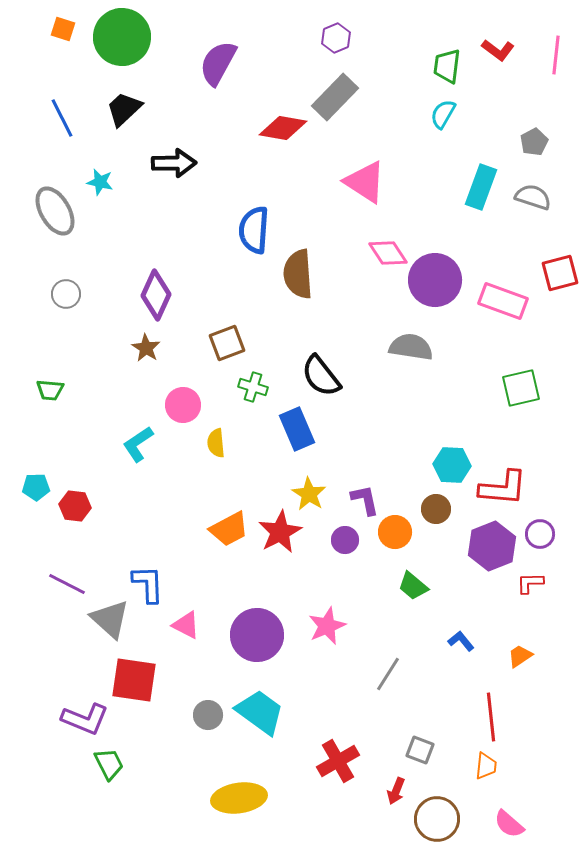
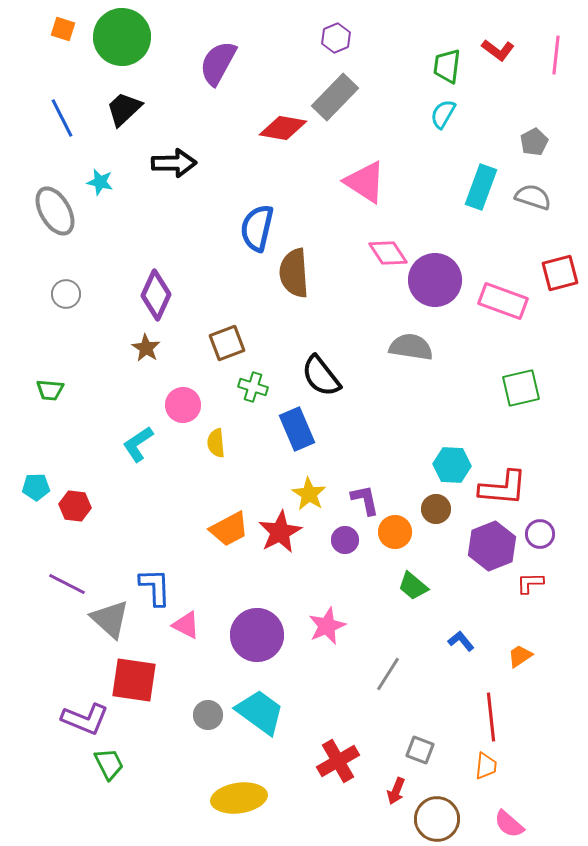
blue semicircle at (254, 230): moved 3 px right, 2 px up; rotated 9 degrees clockwise
brown semicircle at (298, 274): moved 4 px left, 1 px up
blue L-shape at (148, 584): moved 7 px right, 3 px down
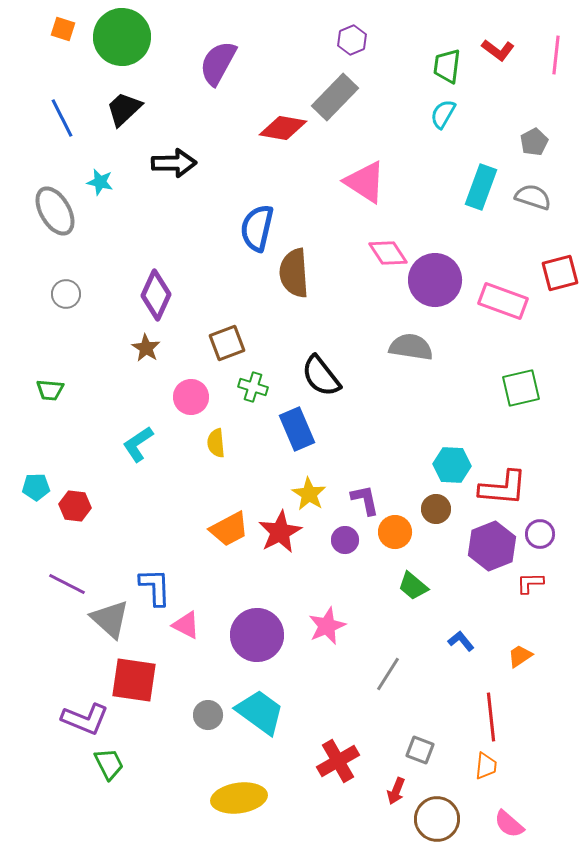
purple hexagon at (336, 38): moved 16 px right, 2 px down
pink circle at (183, 405): moved 8 px right, 8 px up
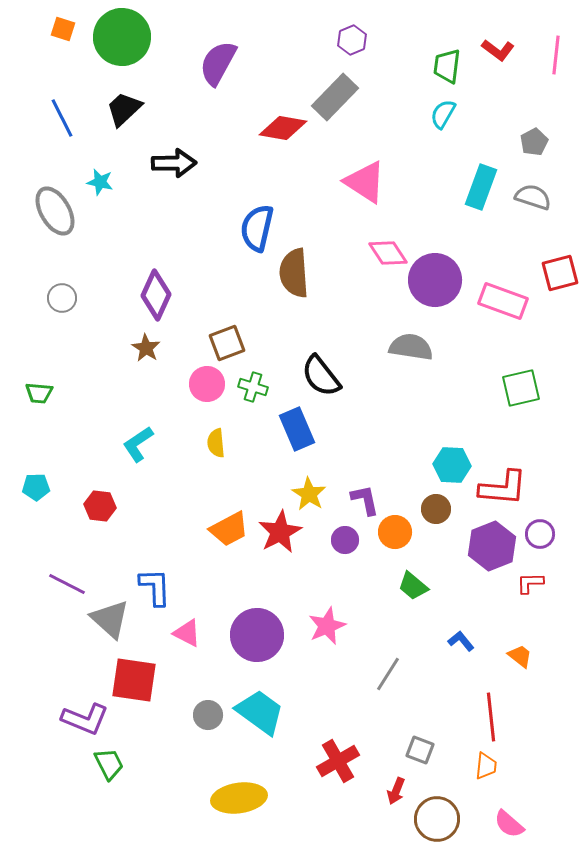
gray circle at (66, 294): moved 4 px left, 4 px down
green trapezoid at (50, 390): moved 11 px left, 3 px down
pink circle at (191, 397): moved 16 px right, 13 px up
red hexagon at (75, 506): moved 25 px right
pink triangle at (186, 625): moved 1 px right, 8 px down
orange trapezoid at (520, 656): rotated 72 degrees clockwise
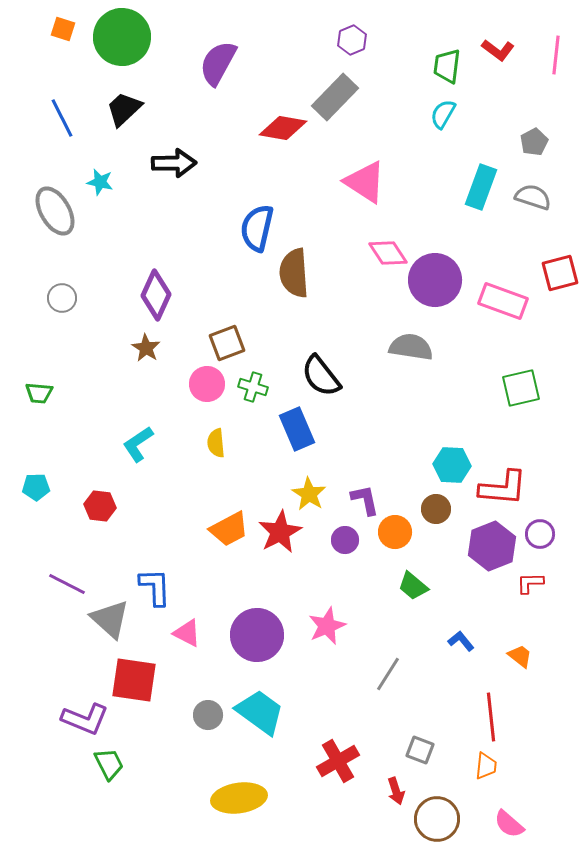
red arrow at (396, 791): rotated 40 degrees counterclockwise
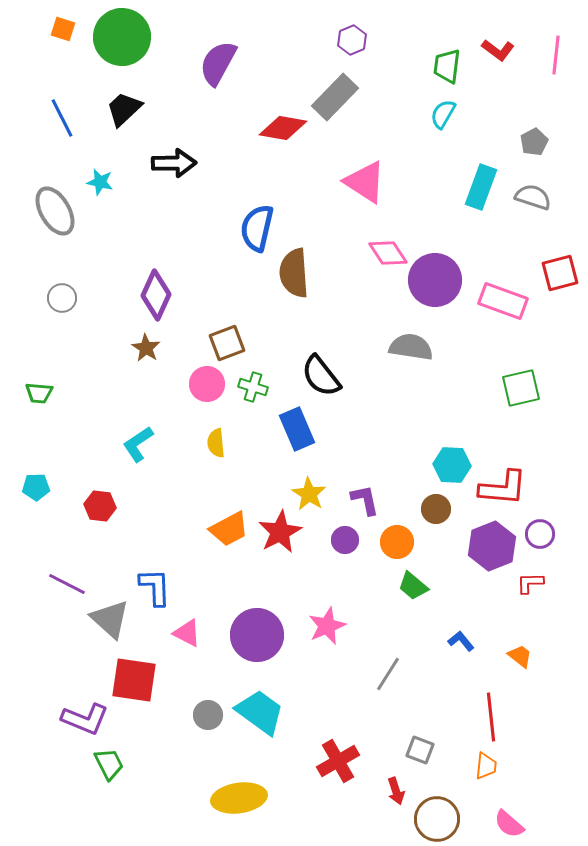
orange circle at (395, 532): moved 2 px right, 10 px down
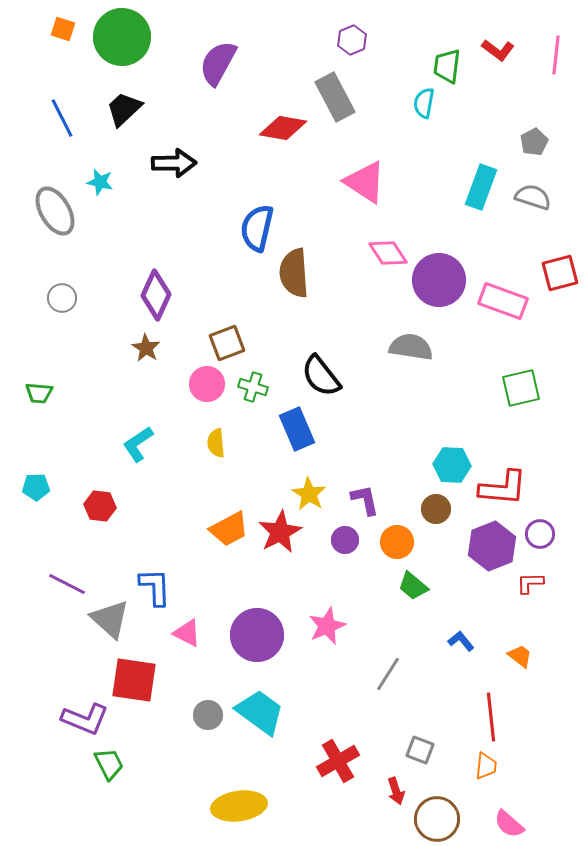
gray rectangle at (335, 97): rotated 72 degrees counterclockwise
cyan semicircle at (443, 114): moved 19 px left, 11 px up; rotated 20 degrees counterclockwise
purple circle at (435, 280): moved 4 px right
yellow ellipse at (239, 798): moved 8 px down
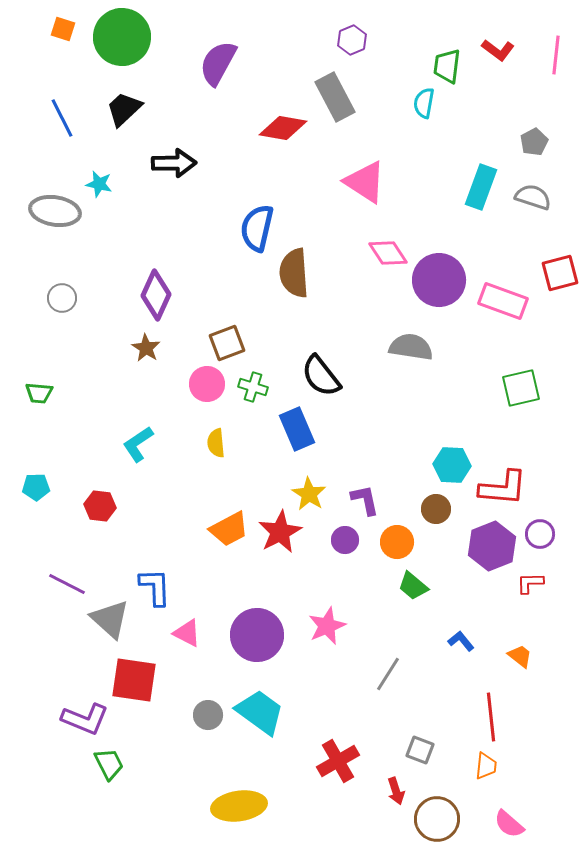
cyan star at (100, 182): moved 1 px left, 2 px down
gray ellipse at (55, 211): rotated 51 degrees counterclockwise
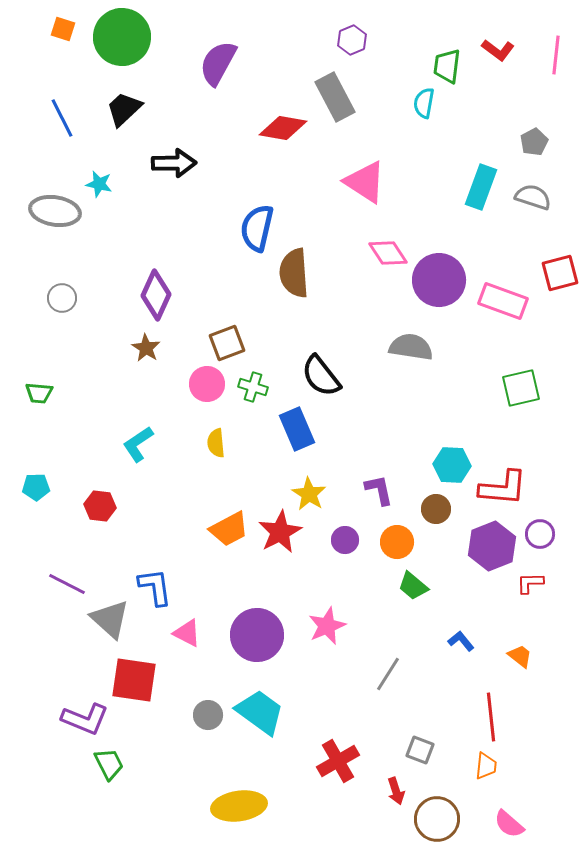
purple L-shape at (365, 500): moved 14 px right, 10 px up
blue L-shape at (155, 587): rotated 6 degrees counterclockwise
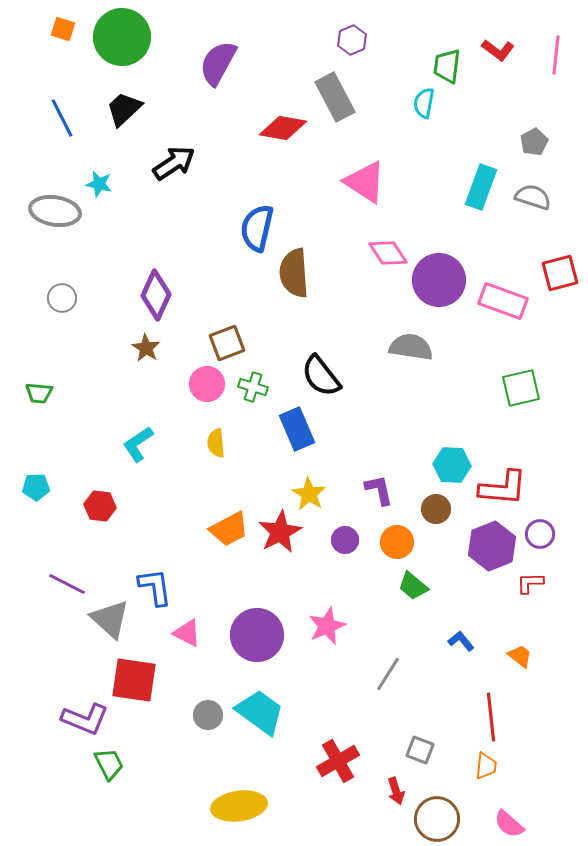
black arrow at (174, 163): rotated 33 degrees counterclockwise
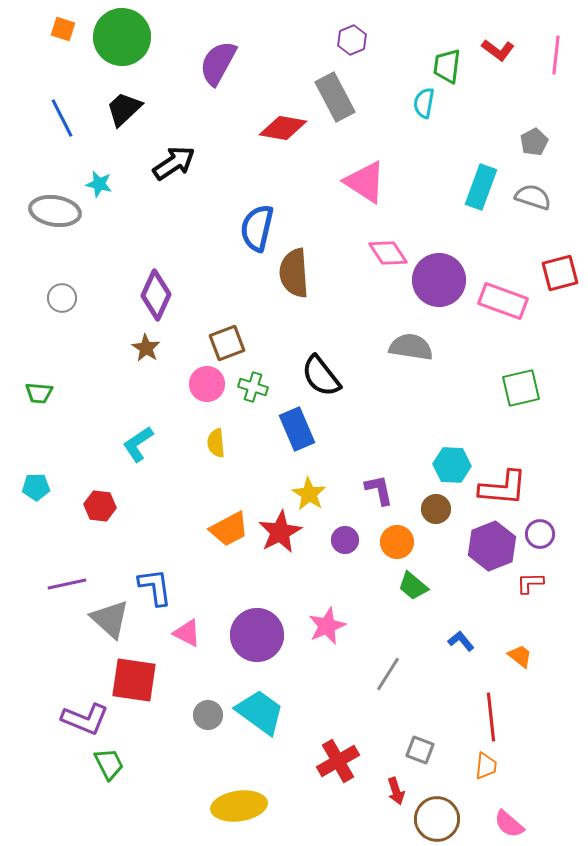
purple line at (67, 584): rotated 39 degrees counterclockwise
